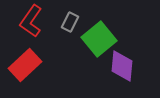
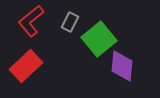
red L-shape: rotated 16 degrees clockwise
red rectangle: moved 1 px right, 1 px down
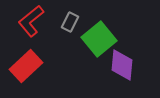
purple diamond: moved 1 px up
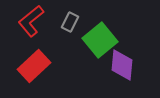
green square: moved 1 px right, 1 px down
red rectangle: moved 8 px right
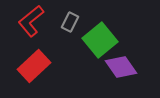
purple diamond: moved 1 px left, 2 px down; rotated 40 degrees counterclockwise
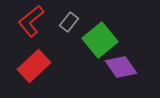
gray rectangle: moved 1 px left; rotated 12 degrees clockwise
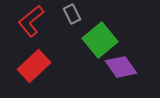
gray rectangle: moved 3 px right, 8 px up; rotated 66 degrees counterclockwise
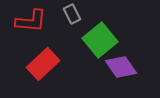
red L-shape: rotated 136 degrees counterclockwise
red rectangle: moved 9 px right, 2 px up
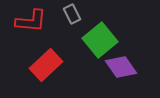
red rectangle: moved 3 px right, 1 px down
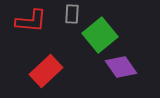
gray rectangle: rotated 30 degrees clockwise
green square: moved 5 px up
red rectangle: moved 6 px down
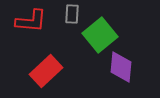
purple diamond: rotated 40 degrees clockwise
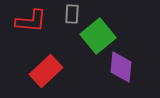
green square: moved 2 px left, 1 px down
